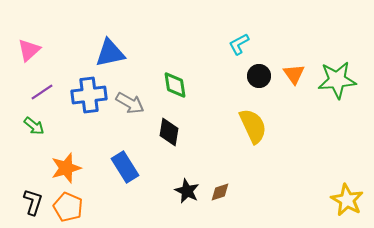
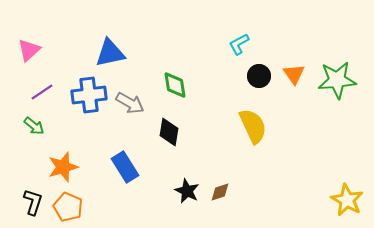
orange star: moved 3 px left, 1 px up
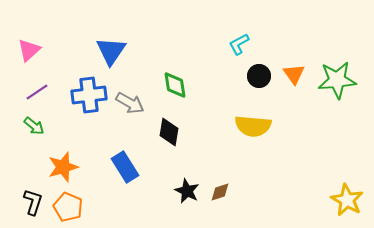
blue triangle: moved 1 px right, 2 px up; rotated 44 degrees counterclockwise
purple line: moved 5 px left
yellow semicircle: rotated 120 degrees clockwise
